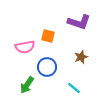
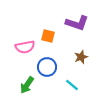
purple L-shape: moved 2 px left, 1 px down
cyan line: moved 2 px left, 3 px up
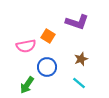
purple L-shape: moved 1 px up
orange square: rotated 16 degrees clockwise
pink semicircle: moved 1 px right, 1 px up
brown star: moved 2 px down
cyan line: moved 7 px right, 2 px up
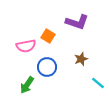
cyan line: moved 19 px right
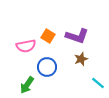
purple L-shape: moved 14 px down
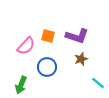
orange square: rotated 16 degrees counterclockwise
pink semicircle: rotated 36 degrees counterclockwise
green arrow: moved 6 px left; rotated 12 degrees counterclockwise
